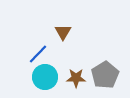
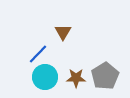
gray pentagon: moved 1 px down
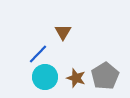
brown star: rotated 18 degrees clockwise
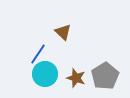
brown triangle: rotated 18 degrees counterclockwise
blue line: rotated 10 degrees counterclockwise
cyan circle: moved 3 px up
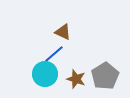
brown triangle: rotated 18 degrees counterclockwise
blue line: moved 16 px right; rotated 15 degrees clockwise
brown star: moved 1 px down
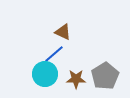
brown star: rotated 18 degrees counterclockwise
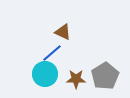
blue line: moved 2 px left, 1 px up
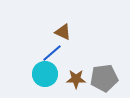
gray pentagon: moved 1 px left, 2 px down; rotated 24 degrees clockwise
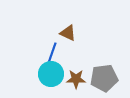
brown triangle: moved 5 px right, 1 px down
blue line: rotated 30 degrees counterclockwise
cyan circle: moved 6 px right
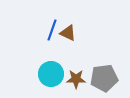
blue line: moved 23 px up
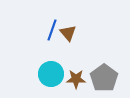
brown triangle: rotated 24 degrees clockwise
gray pentagon: rotated 28 degrees counterclockwise
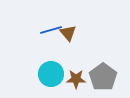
blue line: moved 1 px left; rotated 55 degrees clockwise
gray pentagon: moved 1 px left, 1 px up
